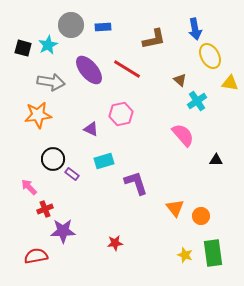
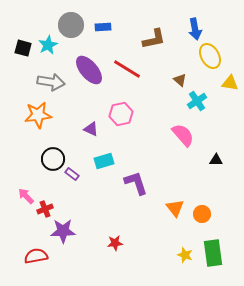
pink arrow: moved 3 px left, 9 px down
orange circle: moved 1 px right, 2 px up
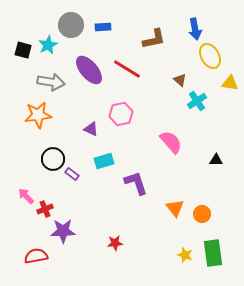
black square: moved 2 px down
pink semicircle: moved 12 px left, 7 px down
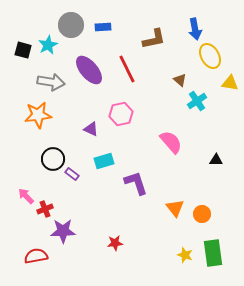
red line: rotated 32 degrees clockwise
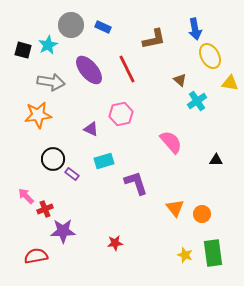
blue rectangle: rotated 28 degrees clockwise
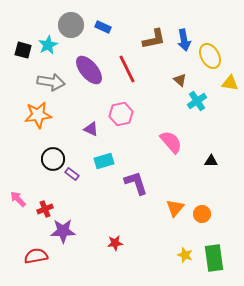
blue arrow: moved 11 px left, 11 px down
black triangle: moved 5 px left, 1 px down
pink arrow: moved 8 px left, 3 px down
orange triangle: rotated 18 degrees clockwise
green rectangle: moved 1 px right, 5 px down
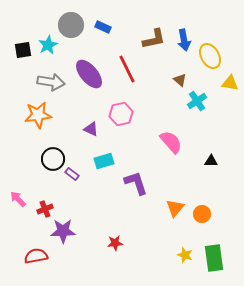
black square: rotated 24 degrees counterclockwise
purple ellipse: moved 4 px down
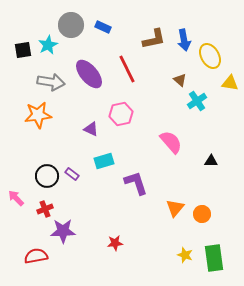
black circle: moved 6 px left, 17 px down
pink arrow: moved 2 px left, 1 px up
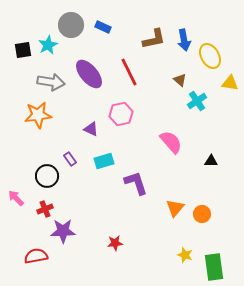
red line: moved 2 px right, 3 px down
purple rectangle: moved 2 px left, 15 px up; rotated 16 degrees clockwise
green rectangle: moved 9 px down
